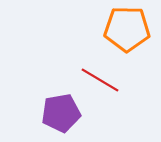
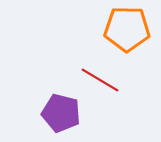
purple pentagon: rotated 24 degrees clockwise
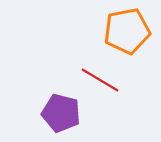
orange pentagon: moved 2 px down; rotated 12 degrees counterclockwise
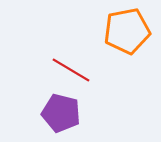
red line: moved 29 px left, 10 px up
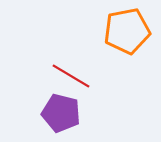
red line: moved 6 px down
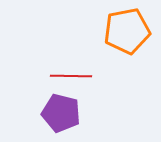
red line: rotated 30 degrees counterclockwise
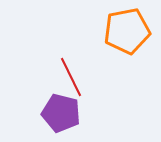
red line: moved 1 px down; rotated 63 degrees clockwise
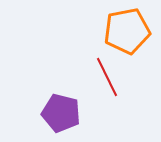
red line: moved 36 px right
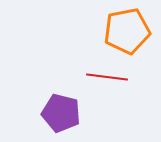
red line: rotated 57 degrees counterclockwise
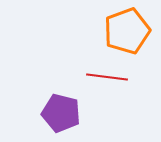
orange pentagon: rotated 9 degrees counterclockwise
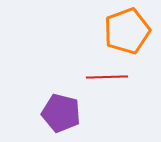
red line: rotated 9 degrees counterclockwise
